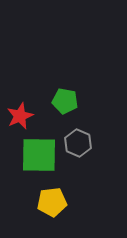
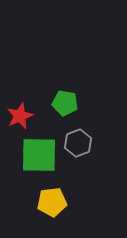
green pentagon: moved 2 px down
gray hexagon: rotated 16 degrees clockwise
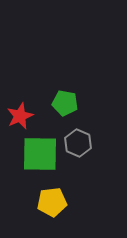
gray hexagon: rotated 16 degrees counterclockwise
green square: moved 1 px right, 1 px up
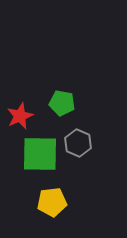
green pentagon: moved 3 px left
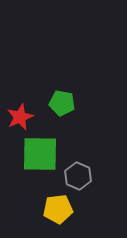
red star: moved 1 px down
gray hexagon: moved 33 px down
yellow pentagon: moved 6 px right, 7 px down
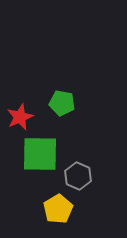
yellow pentagon: rotated 24 degrees counterclockwise
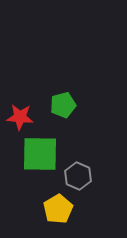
green pentagon: moved 1 px right, 2 px down; rotated 25 degrees counterclockwise
red star: rotated 28 degrees clockwise
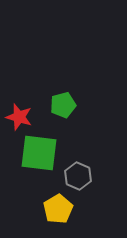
red star: moved 1 px left; rotated 12 degrees clockwise
green square: moved 1 px left, 1 px up; rotated 6 degrees clockwise
